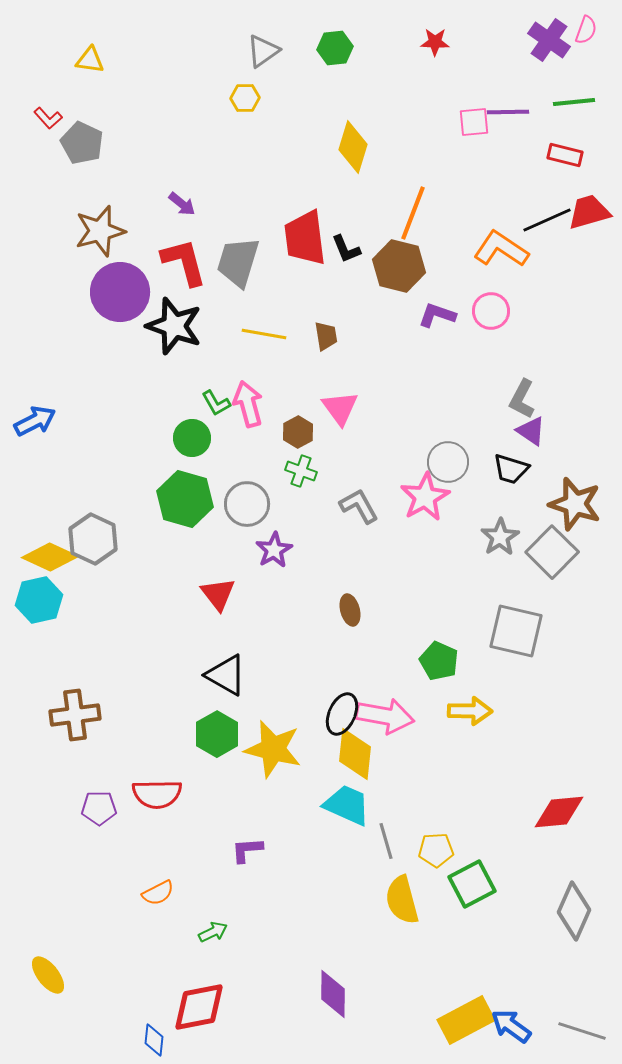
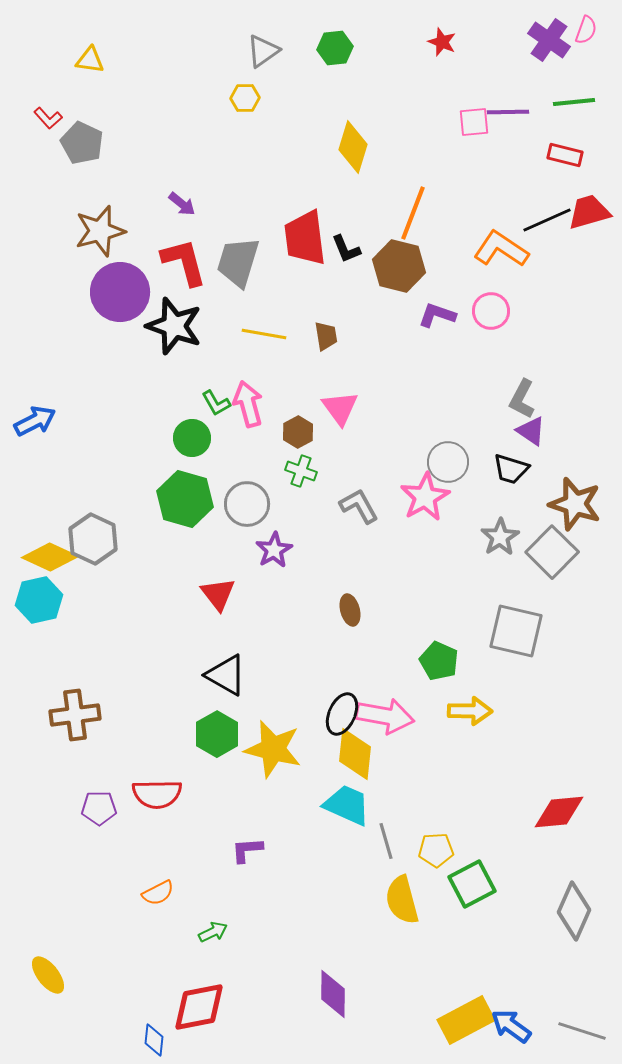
red star at (435, 42): moved 7 px right; rotated 20 degrees clockwise
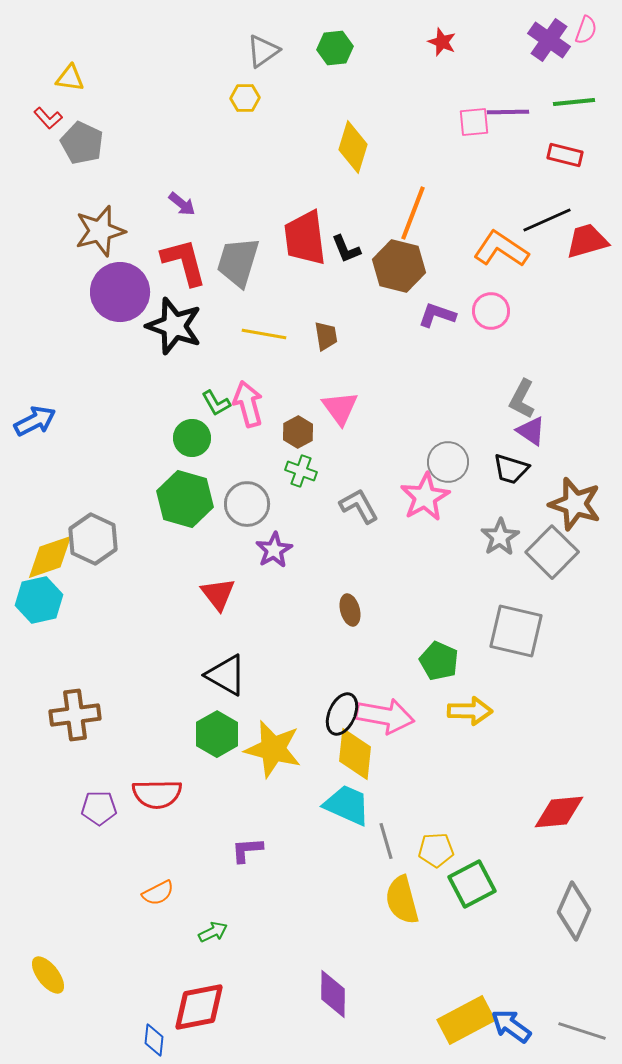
yellow triangle at (90, 60): moved 20 px left, 18 px down
red trapezoid at (589, 212): moved 2 px left, 29 px down
yellow diamond at (50, 557): rotated 44 degrees counterclockwise
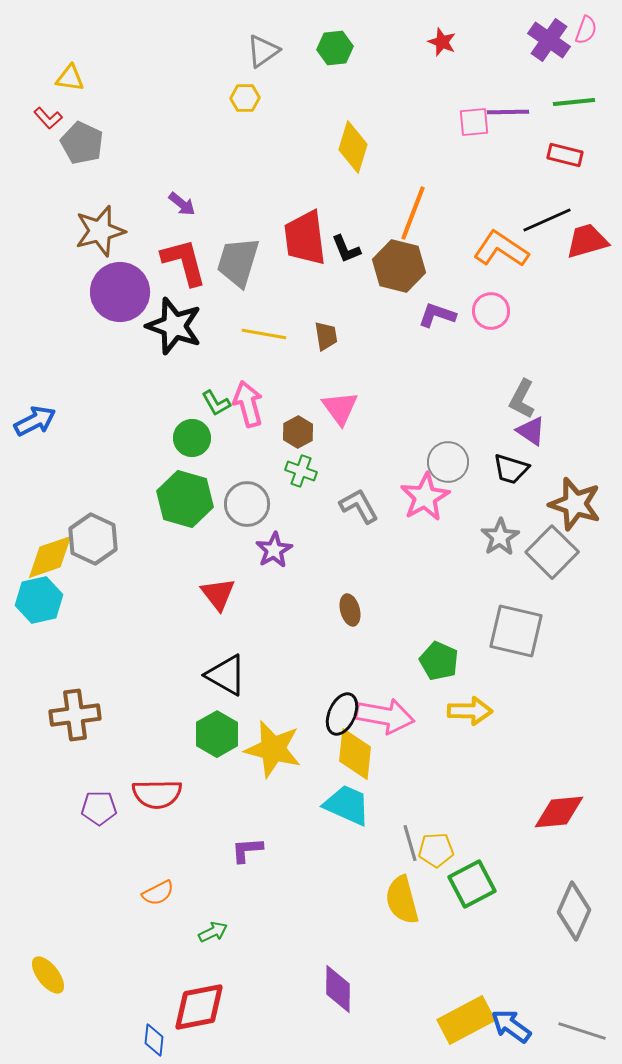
gray line at (386, 841): moved 24 px right, 2 px down
purple diamond at (333, 994): moved 5 px right, 5 px up
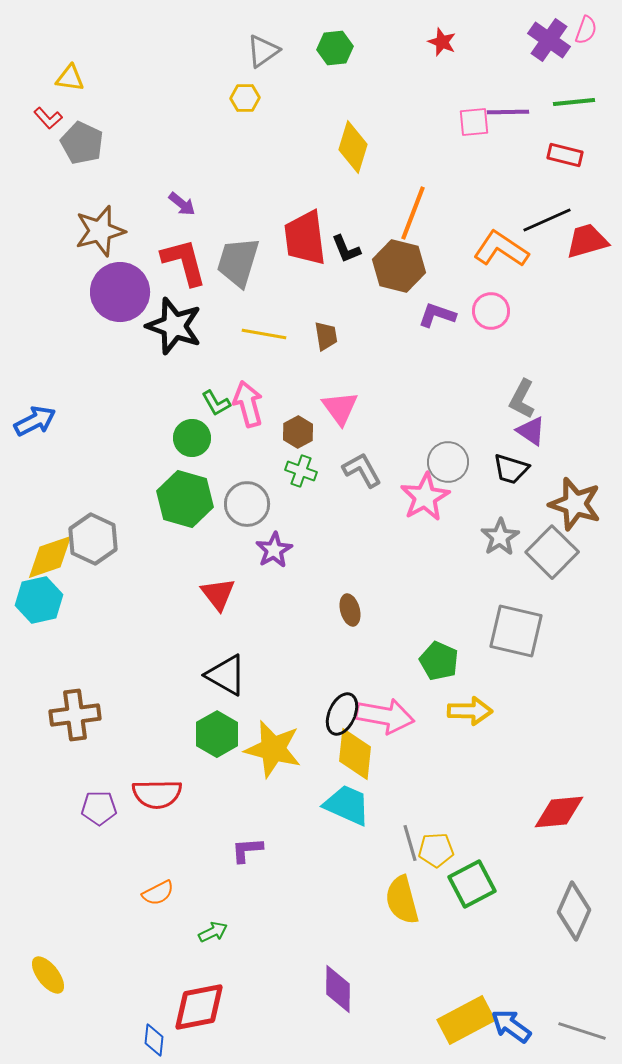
gray L-shape at (359, 506): moved 3 px right, 36 px up
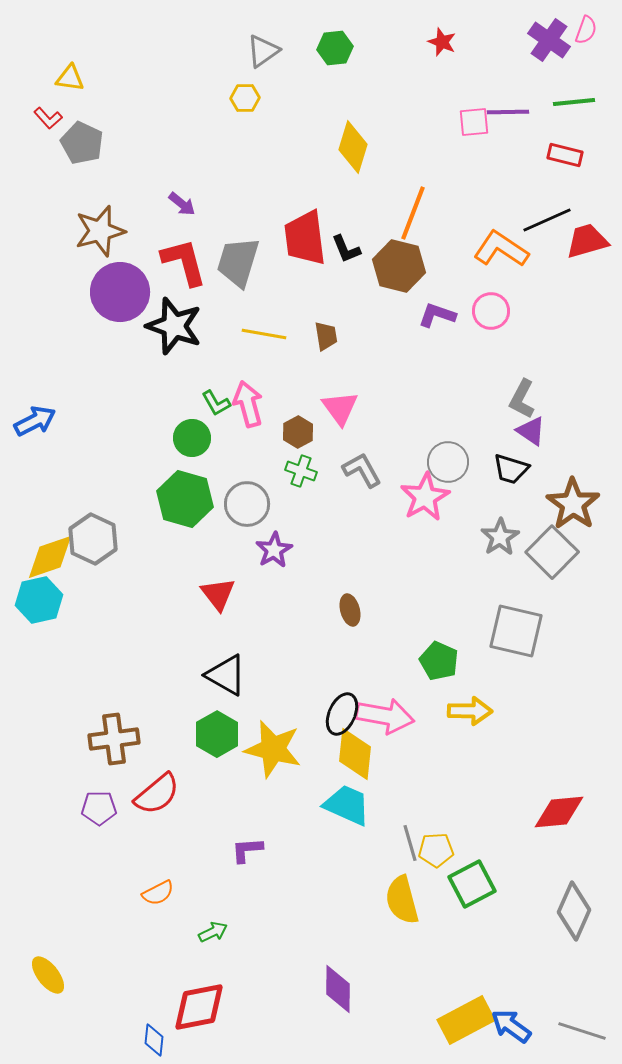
brown star at (575, 504): moved 2 px left; rotated 18 degrees clockwise
brown cross at (75, 715): moved 39 px right, 24 px down
red semicircle at (157, 794): rotated 39 degrees counterclockwise
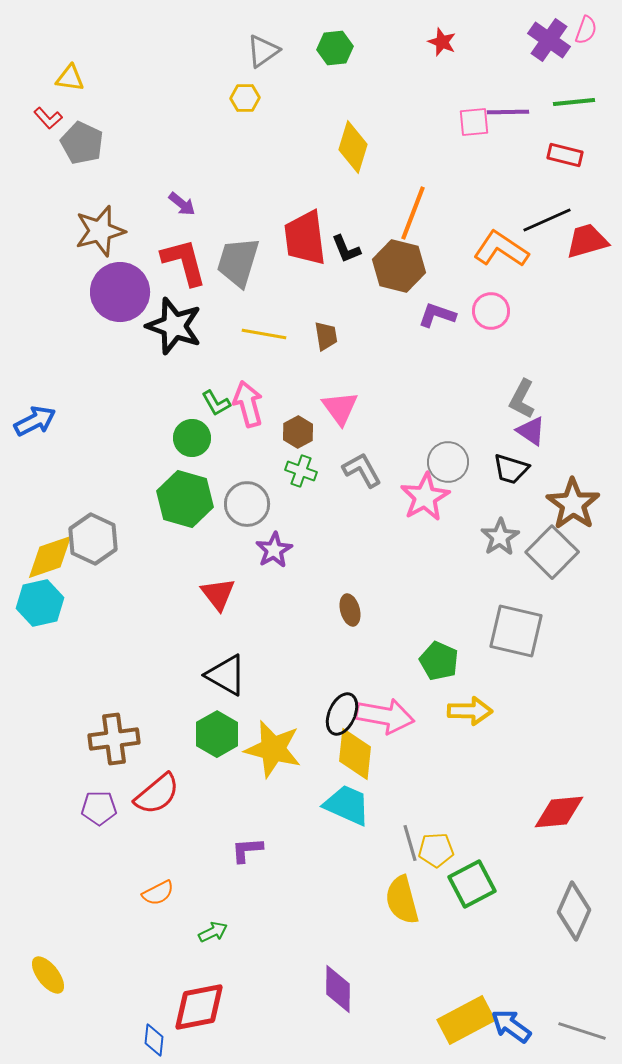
cyan hexagon at (39, 600): moved 1 px right, 3 px down
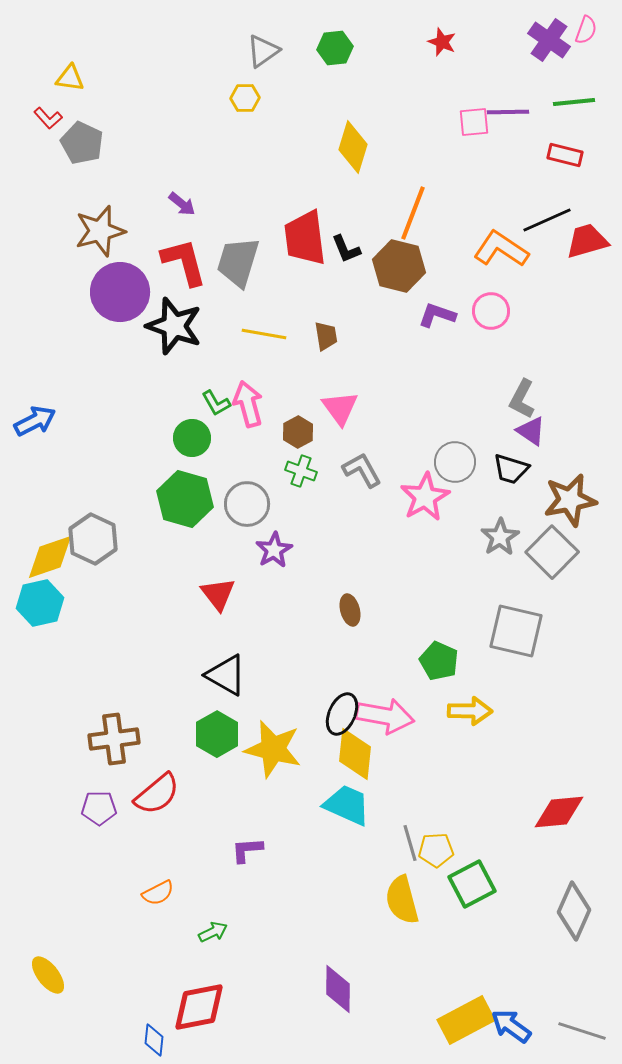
gray circle at (448, 462): moved 7 px right
brown star at (573, 504): moved 3 px left, 4 px up; rotated 26 degrees clockwise
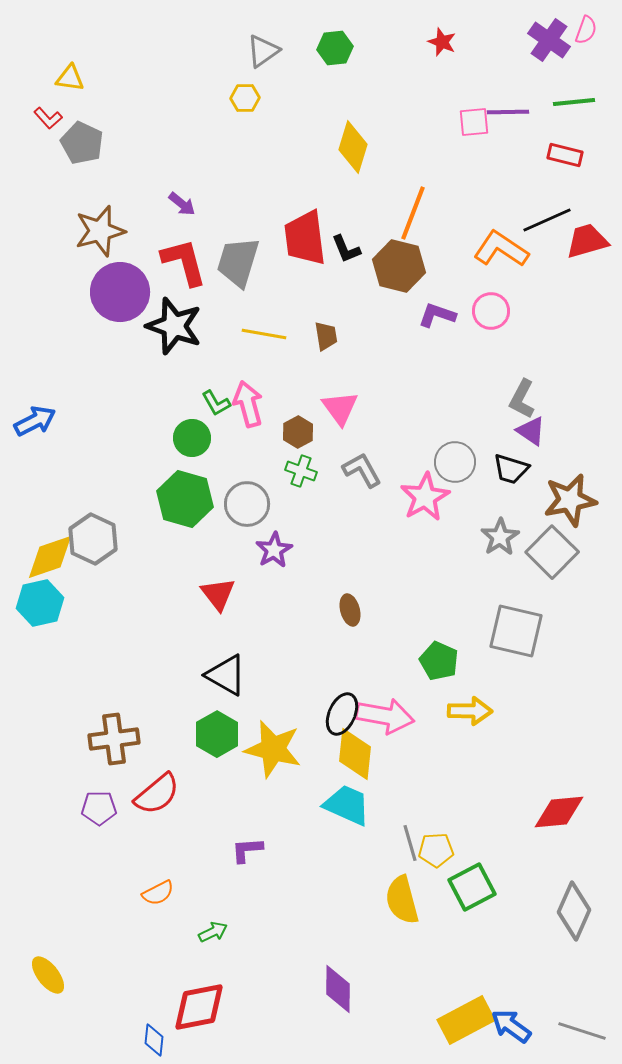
green square at (472, 884): moved 3 px down
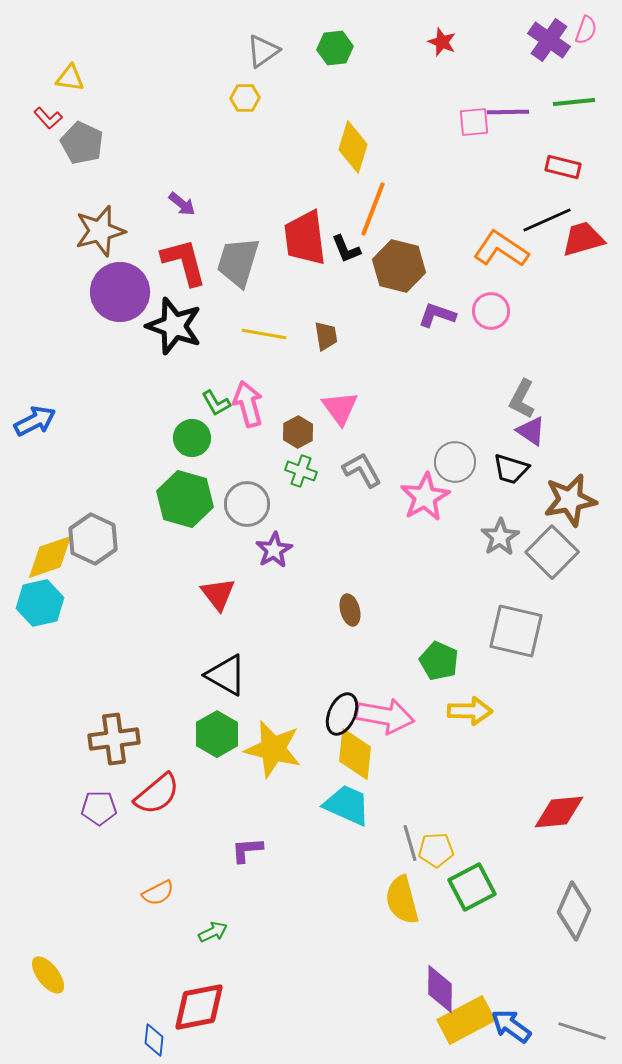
red rectangle at (565, 155): moved 2 px left, 12 px down
orange line at (413, 213): moved 40 px left, 4 px up
red trapezoid at (587, 241): moved 4 px left, 2 px up
purple diamond at (338, 989): moved 102 px right
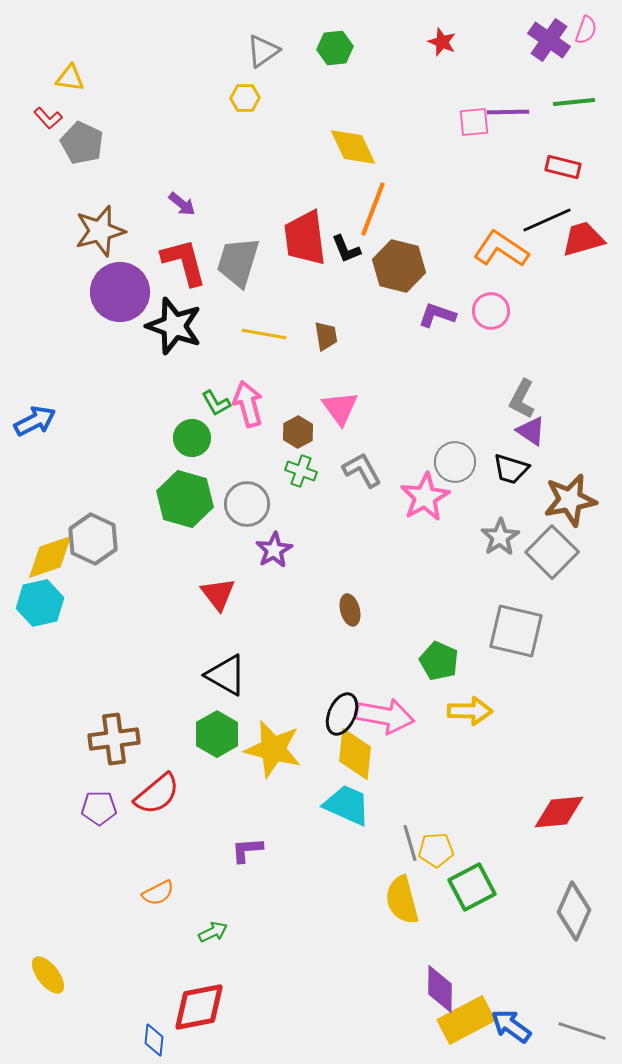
yellow diamond at (353, 147): rotated 42 degrees counterclockwise
